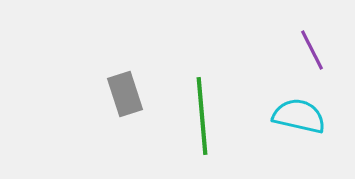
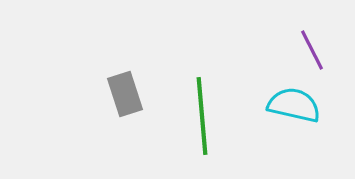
cyan semicircle: moved 5 px left, 11 px up
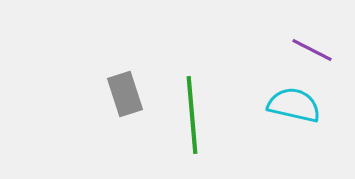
purple line: rotated 36 degrees counterclockwise
green line: moved 10 px left, 1 px up
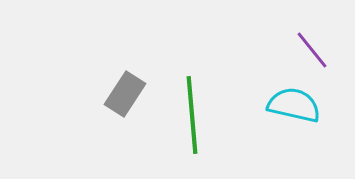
purple line: rotated 24 degrees clockwise
gray rectangle: rotated 51 degrees clockwise
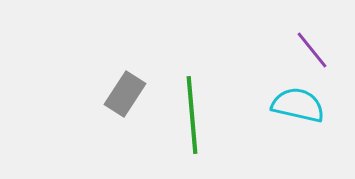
cyan semicircle: moved 4 px right
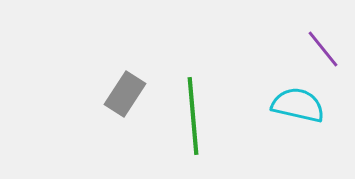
purple line: moved 11 px right, 1 px up
green line: moved 1 px right, 1 px down
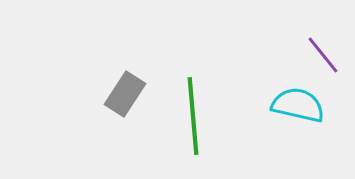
purple line: moved 6 px down
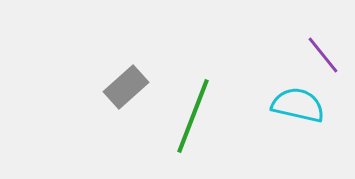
gray rectangle: moved 1 px right, 7 px up; rotated 15 degrees clockwise
green line: rotated 26 degrees clockwise
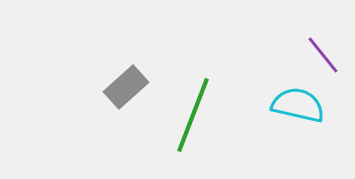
green line: moved 1 px up
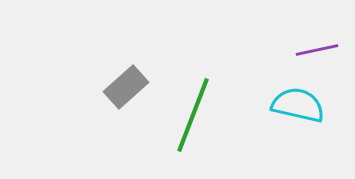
purple line: moved 6 px left, 5 px up; rotated 63 degrees counterclockwise
